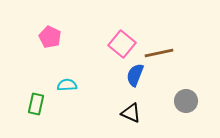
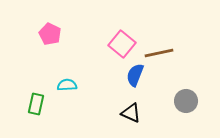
pink pentagon: moved 3 px up
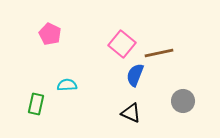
gray circle: moved 3 px left
